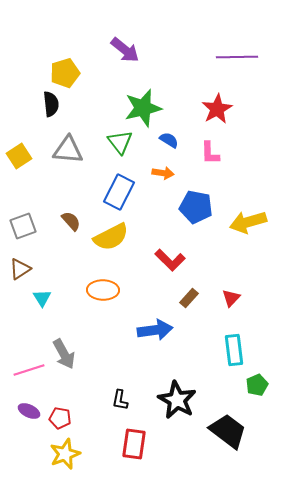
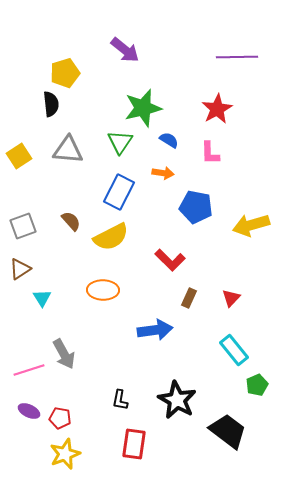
green triangle: rotated 12 degrees clockwise
yellow arrow: moved 3 px right, 3 px down
brown rectangle: rotated 18 degrees counterclockwise
cyan rectangle: rotated 32 degrees counterclockwise
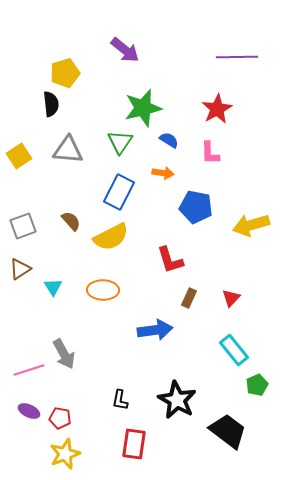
red L-shape: rotated 28 degrees clockwise
cyan triangle: moved 11 px right, 11 px up
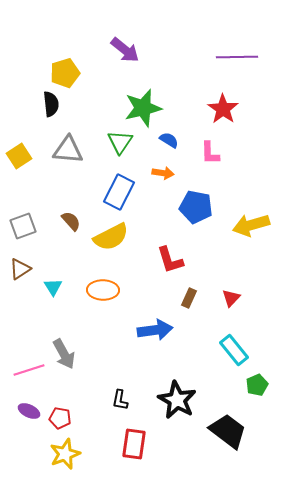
red star: moved 6 px right; rotated 8 degrees counterclockwise
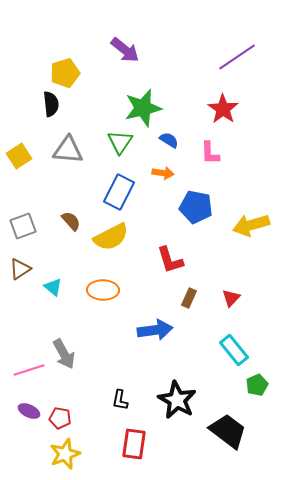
purple line: rotated 33 degrees counterclockwise
cyan triangle: rotated 18 degrees counterclockwise
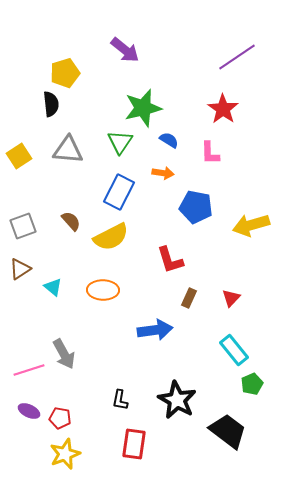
green pentagon: moved 5 px left, 1 px up
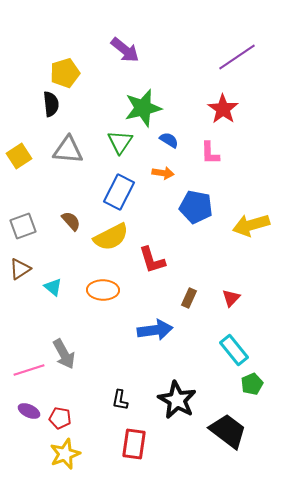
red L-shape: moved 18 px left
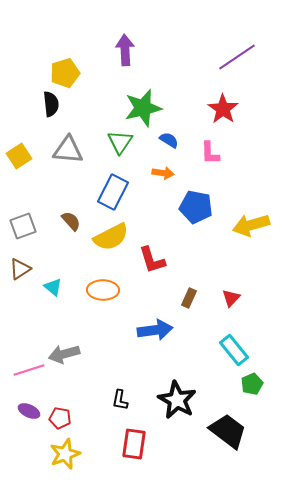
purple arrow: rotated 132 degrees counterclockwise
blue rectangle: moved 6 px left
gray arrow: rotated 104 degrees clockwise
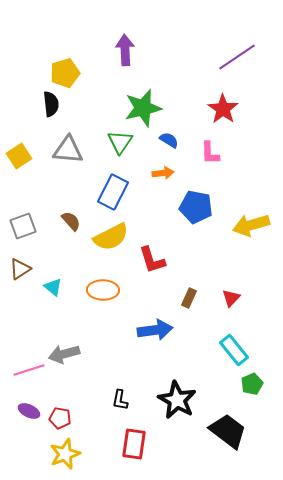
orange arrow: rotated 15 degrees counterclockwise
